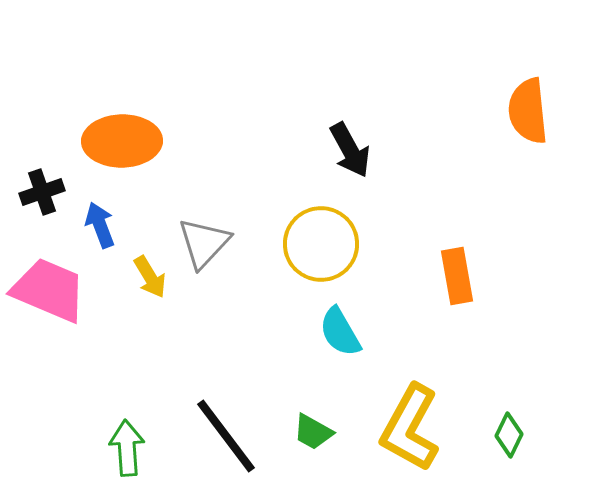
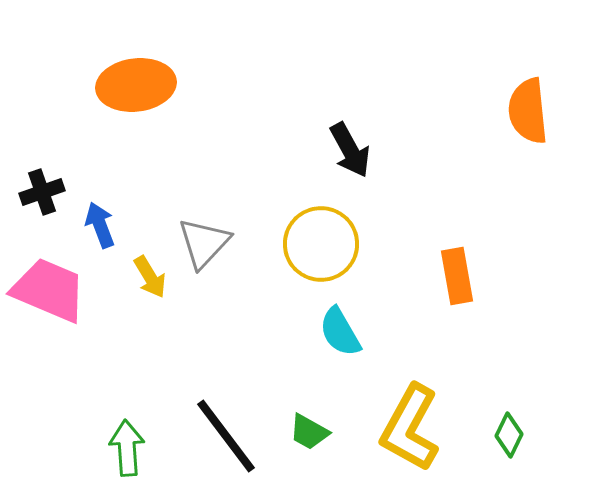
orange ellipse: moved 14 px right, 56 px up; rotated 6 degrees counterclockwise
green trapezoid: moved 4 px left
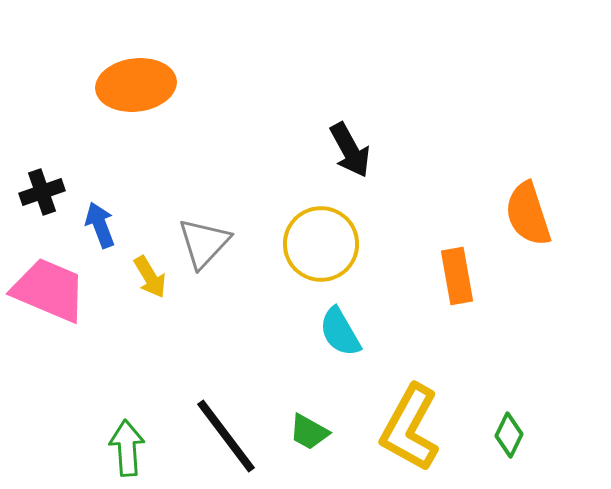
orange semicircle: moved 103 px down; rotated 12 degrees counterclockwise
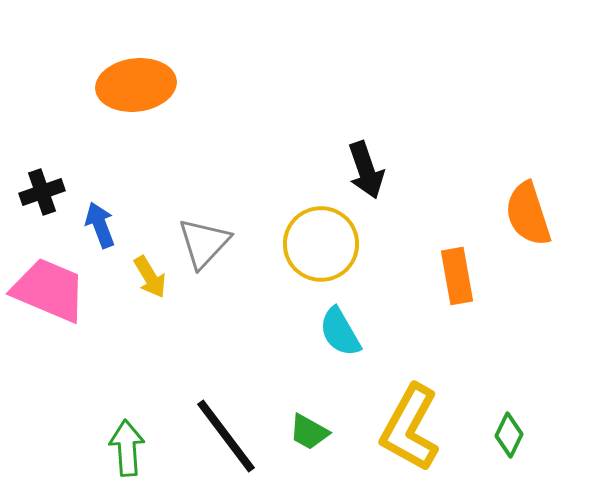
black arrow: moved 16 px right, 20 px down; rotated 10 degrees clockwise
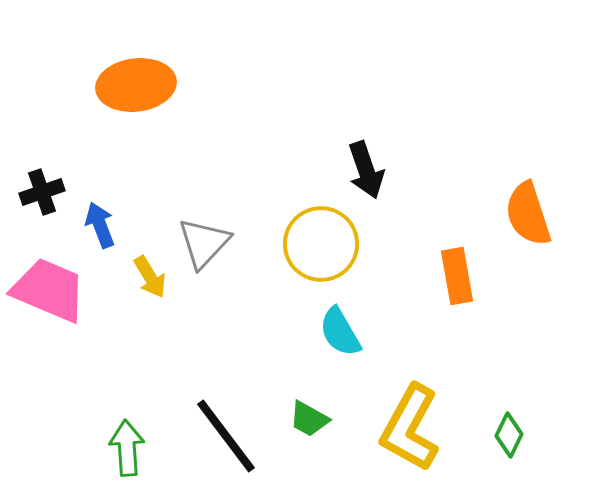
green trapezoid: moved 13 px up
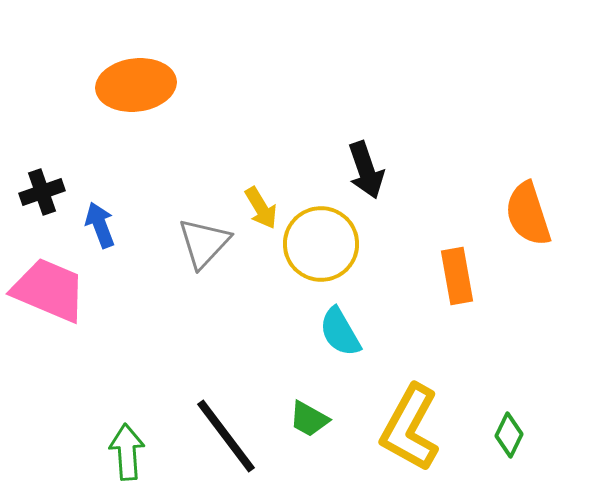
yellow arrow: moved 111 px right, 69 px up
green arrow: moved 4 px down
